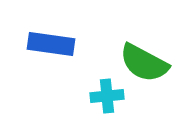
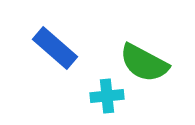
blue rectangle: moved 4 px right, 4 px down; rotated 33 degrees clockwise
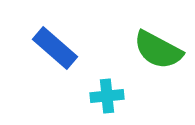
green semicircle: moved 14 px right, 13 px up
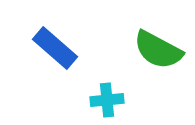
cyan cross: moved 4 px down
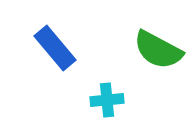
blue rectangle: rotated 9 degrees clockwise
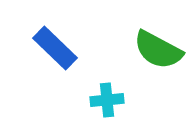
blue rectangle: rotated 6 degrees counterclockwise
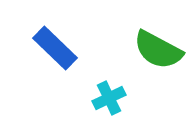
cyan cross: moved 2 px right, 2 px up; rotated 20 degrees counterclockwise
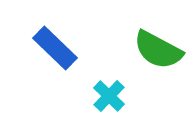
cyan cross: moved 2 px up; rotated 20 degrees counterclockwise
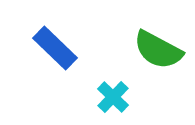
cyan cross: moved 4 px right, 1 px down
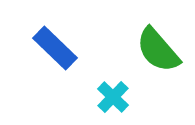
green semicircle: rotated 21 degrees clockwise
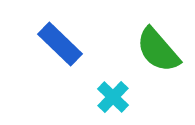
blue rectangle: moved 5 px right, 4 px up
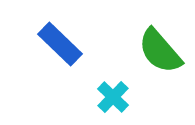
green semicircle: moved 2 px right, 1 px down
